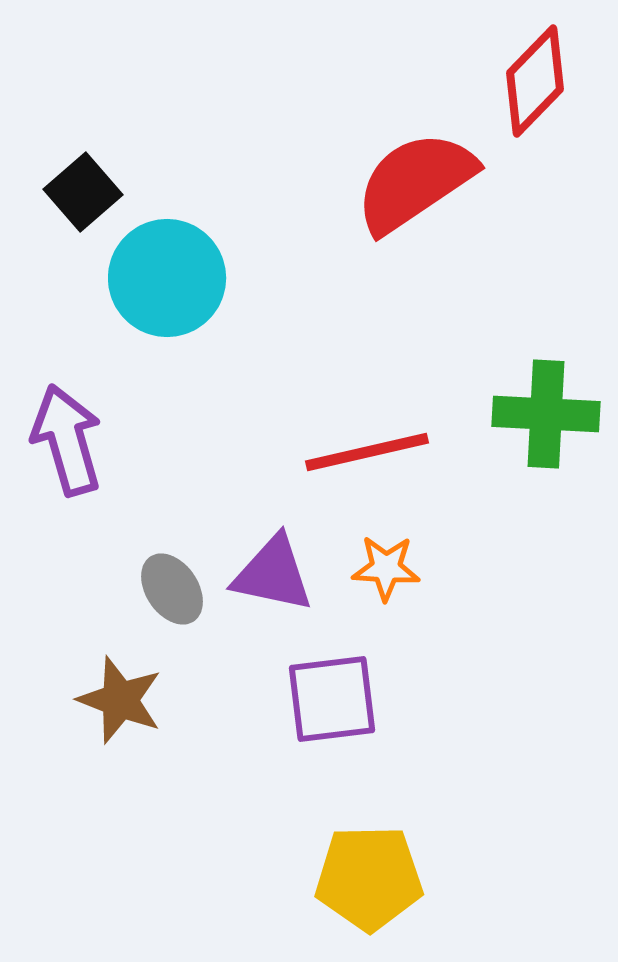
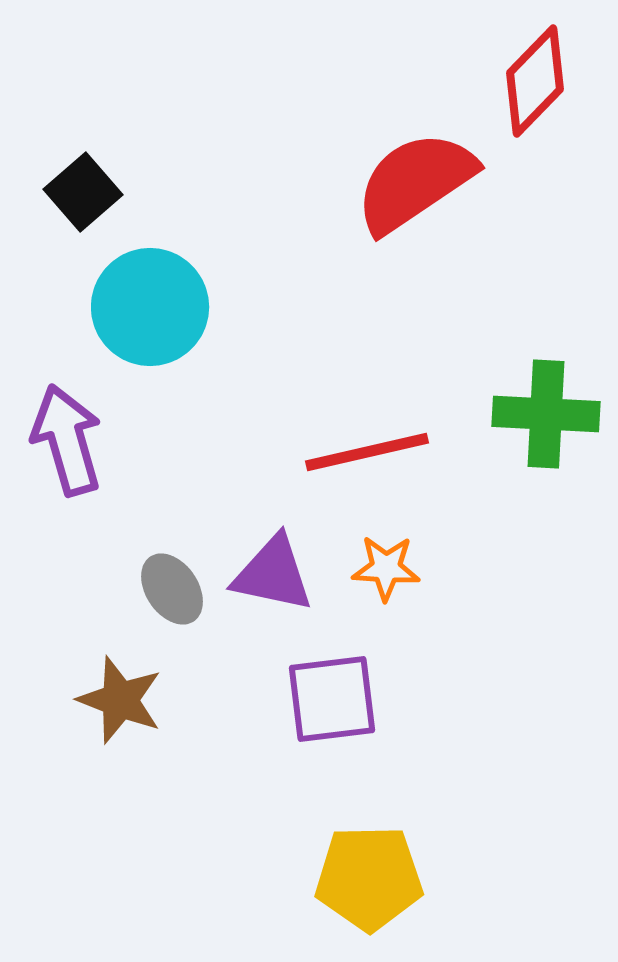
cyan circle: moved 17 px left, 29 px down
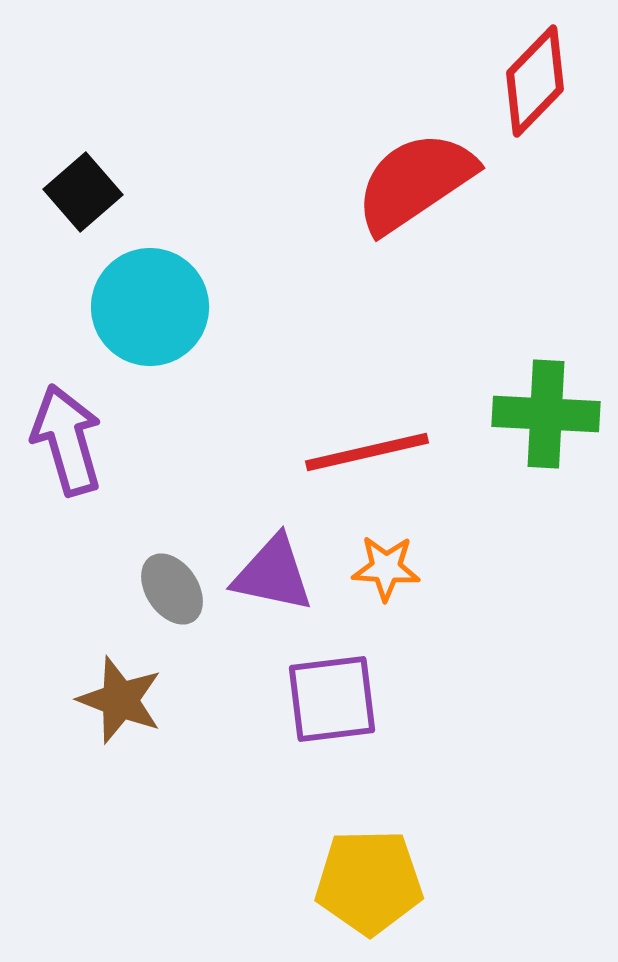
yellow pentagon: moved 4 px down
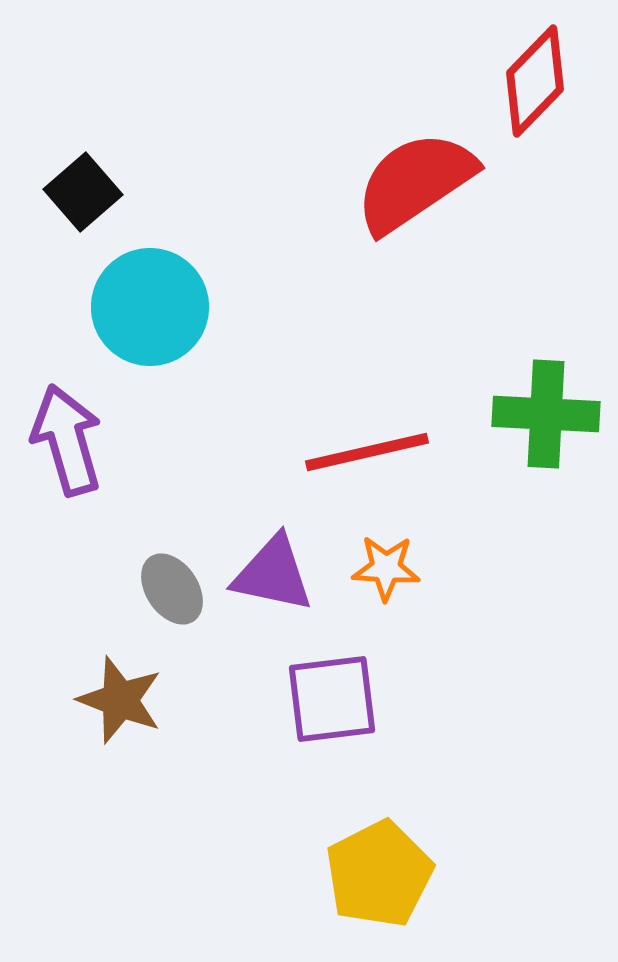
yellow pentagon: moved 10 px right, 8 px up; rotated 26 degrees counterclockwise
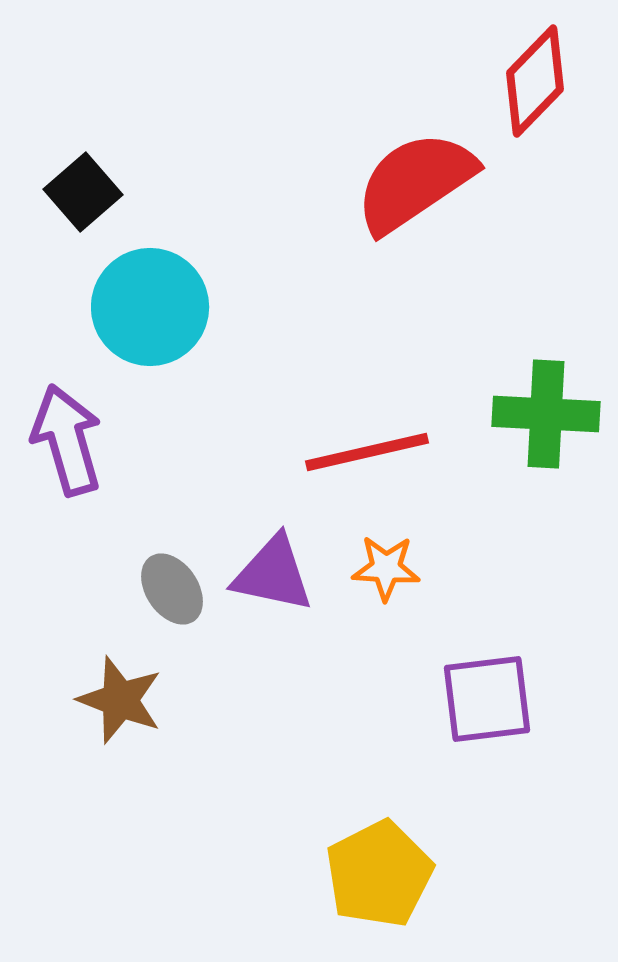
purple square: moved 155 px right
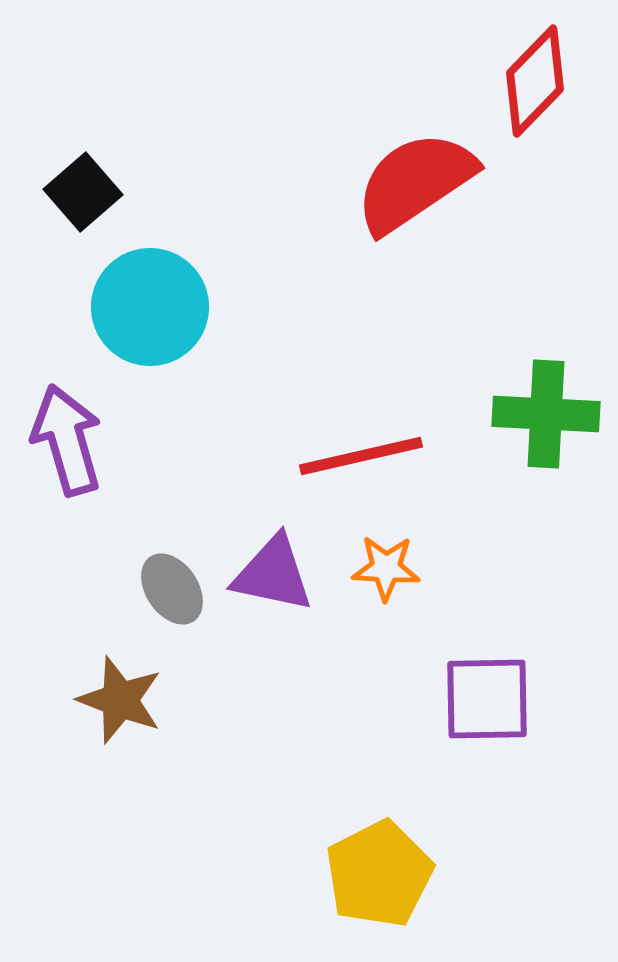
red line: moved 6 px left, 4 px down
purple square: rotated 6 degrees clockwise
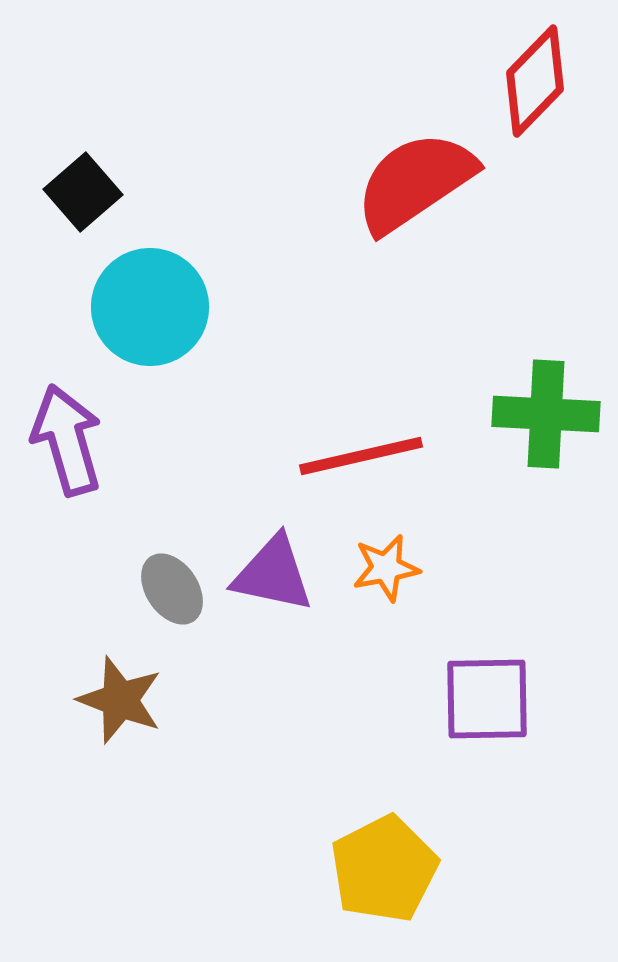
orange star: rotated 14 degrees counterclockwise
yellow pentagon: moved 5 px right, 5 px up
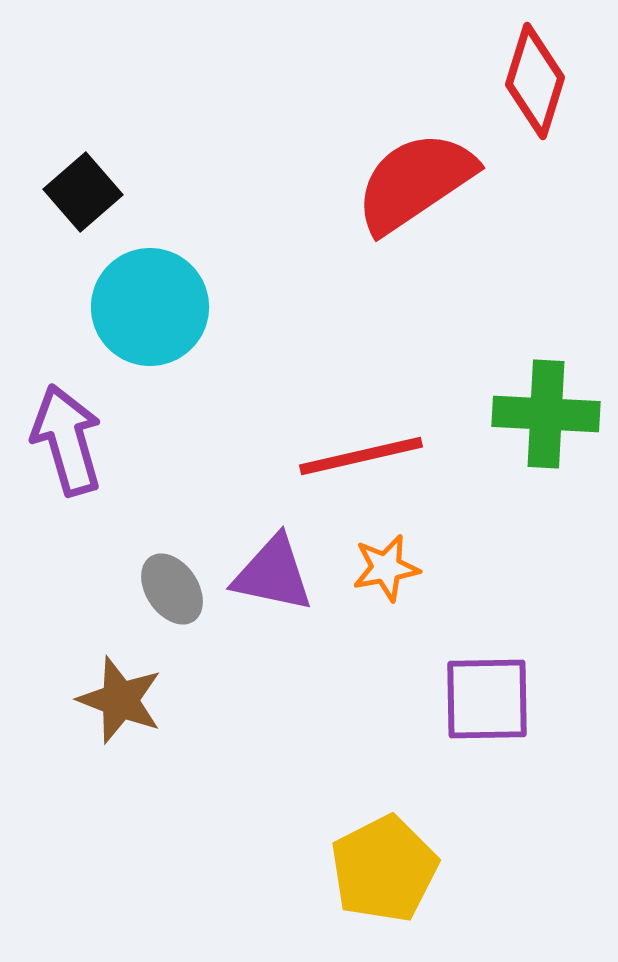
red diamond: rotated 27 degrees counterclockwise
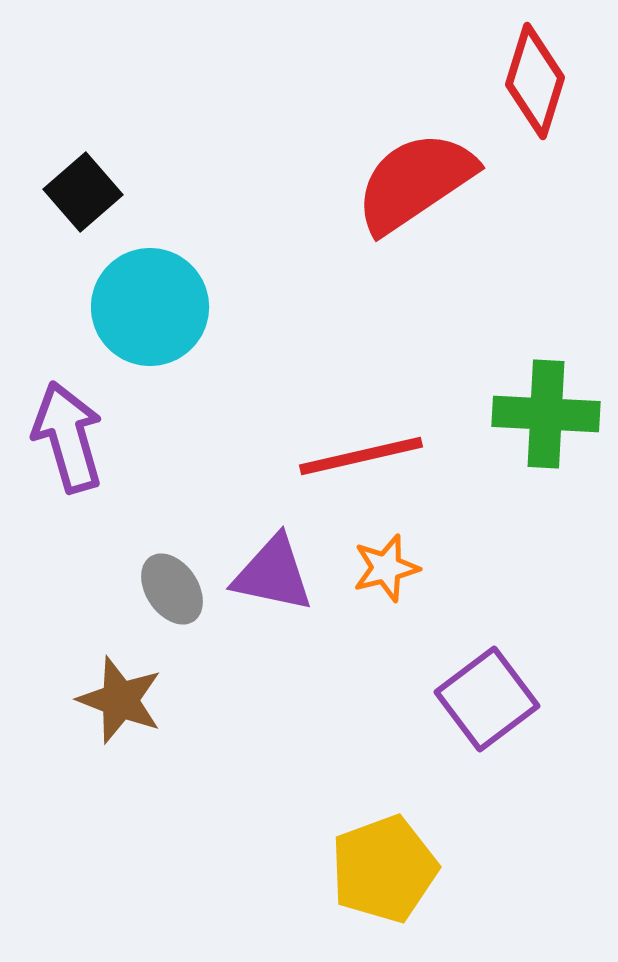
purple arrow: moved 1 px right, 3 px up
orange star: rotated 4 degrees counterclockwise
purple square: rotated 36 degrees counterclockwise
yellow pentagon: rotated 7 degrees clockwise
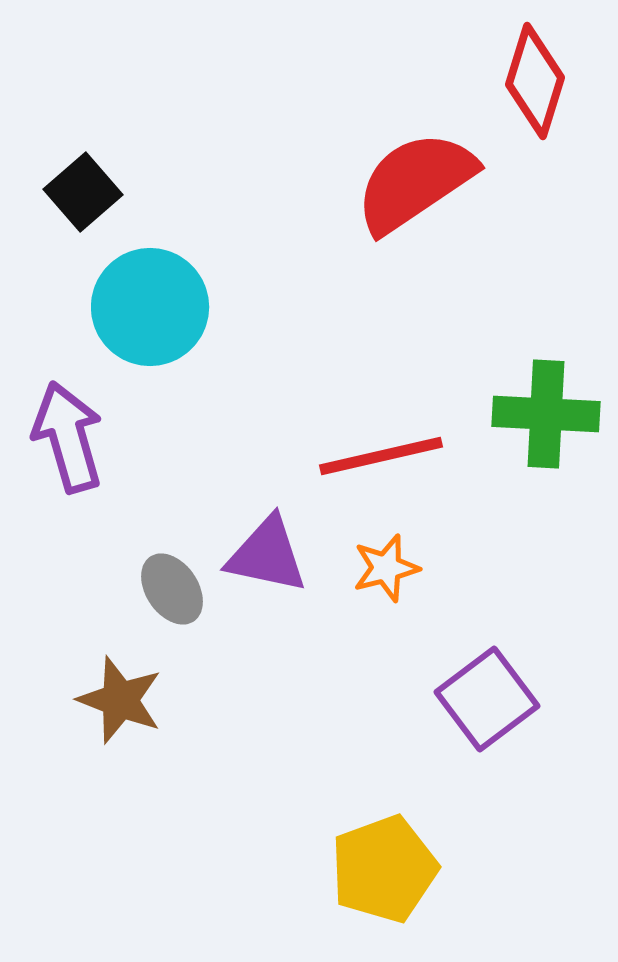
red line: moved 20 px right
purple triangle: moved 6 px left, 19 px up
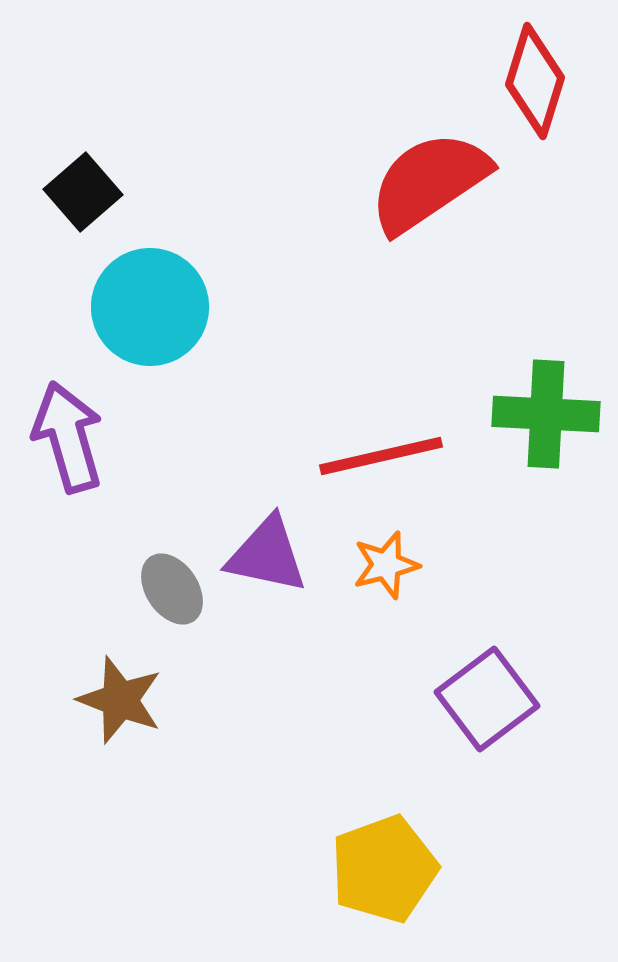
red semicircle: moved 14 px right
orange star: moved 3 px up
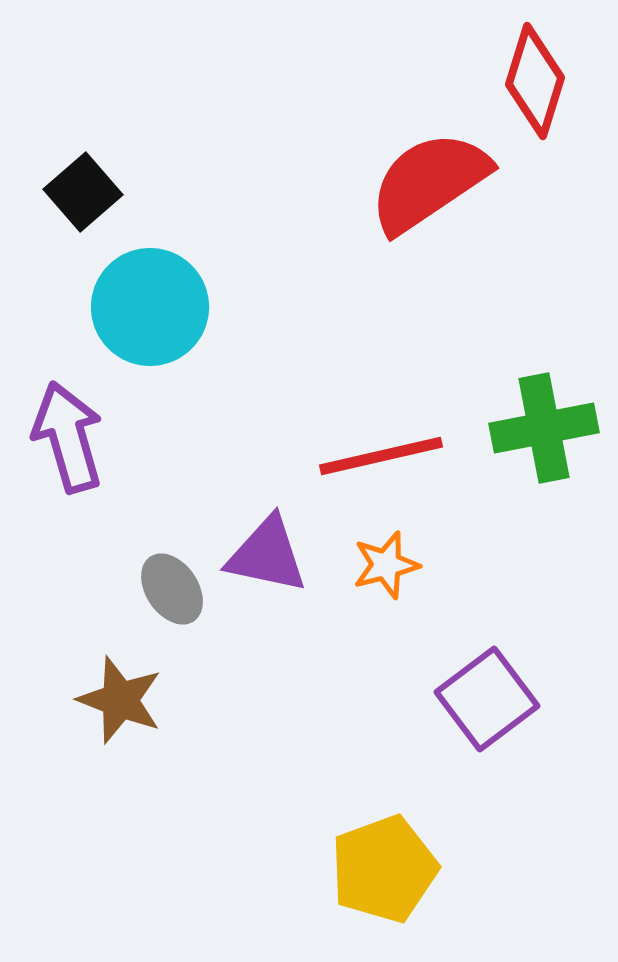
green cross: moved 2 px left, 14 px down; rotated 14 degrees counterclockwise
